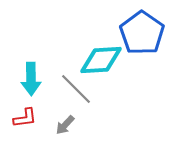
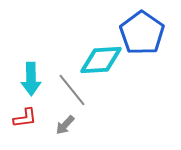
gray line: moved 4 px left, 1 px down; rotated 6 degrees clockwise
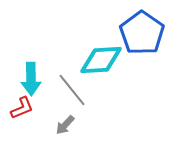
red L-shape: moved 3 px left, 10 px up; rotated 15 degrees counterclockwise
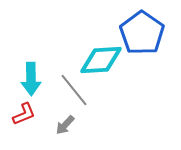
gray line: moved 2 px right
red L-shape: moved 2 px right, 6 px down
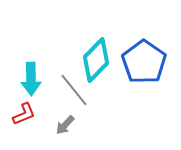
blue pentagon: moved 2 px right, 29 px down
cyan diamond: moved 5 px left; rotated 42 degrees counterclockwise
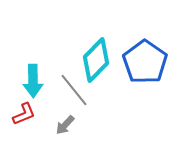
blue pentagon: moved 1 px right
cyan arrow: moved 2 px right, 2 px down
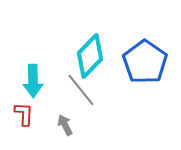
cyan diamond: moved 6 px left, 4 px up
gray line: moved 7 px right
red L-shape: rotated 65 degrees counterclockwise
gray arrow: rotated 110 degrees clockwise
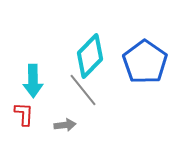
gray line: moved 2 px right
gray arrow: rotated 110 degrees clockwise
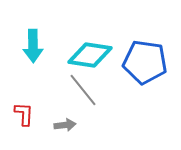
cyan diamond: moved 1 px up; rotated 54 degrees clockwise
blue pentagon: rotated 27 degrees counterclockwise
cyan arrow: moved 35 px up
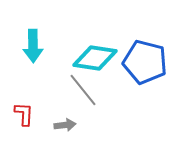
cyan diamond: moved 5 px right, 3 px down
blue pentagon: rotated 6 degrees clockwise
